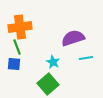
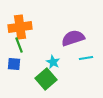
green line: moved 2 px right, 2 px up
green square: moved 2 px left, 5 px up
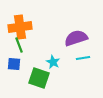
purple semicircle: moved 3 px right
cyan line: moved 3 px left
green square: moved 7 px left, 1 px up; rotated 30 degrees counterclockwise
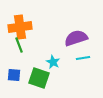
blue square: moved 11 px down
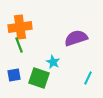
cyan line: moved 5 px right, 20 px down; rotated 56 degrees counterclockwise
blue square: rotated 16 degrees counterclockwise
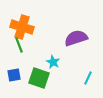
orange cross: moved 2 px right; rotated 25 degrees clockwise
